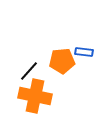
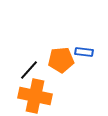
orange pentagon: moved 1 px left, 1 px up
black line: moved 1 px up
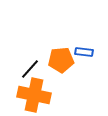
black line: moved 1 px right, 1 px up
orange cross: moved 1 px left, 1 px up
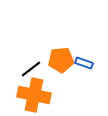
blue rectangle: moved 11 px down; rotated 12 degrees clockwise
black line: moved 1 px right; rotated 10 degrees clockwise
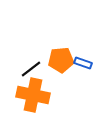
blue rectangle: moved 1 px left
orange cross: moved 1 px left
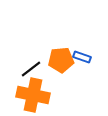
blue rectangle: moved 1 px left, 6 px up
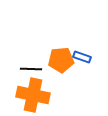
black line: rotated 40 degrees clockwise
